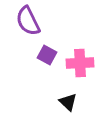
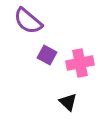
purple semicircle: rotated 24 degrees counterclockwise
pink cross: rotated 8 degrees counterclockwise
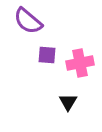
purple square: rotated 24 degrees counterclockwise
black triangle: rotated 18 degrees clockwise
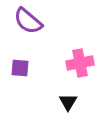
purple square: moved 27 px left, 13 px down
